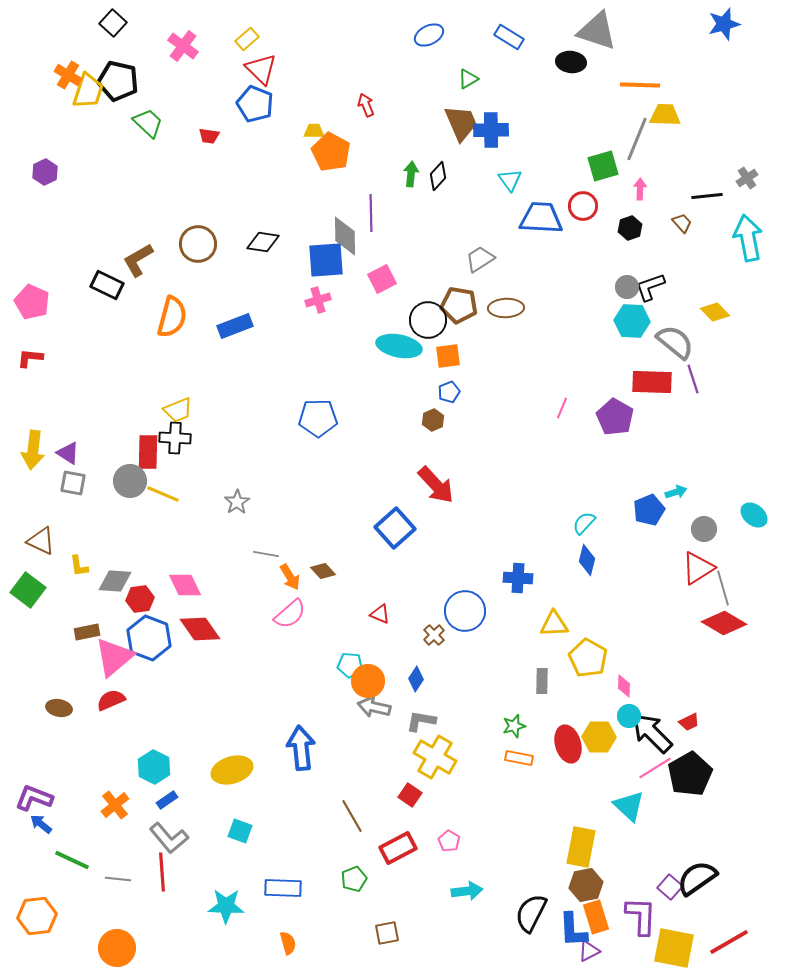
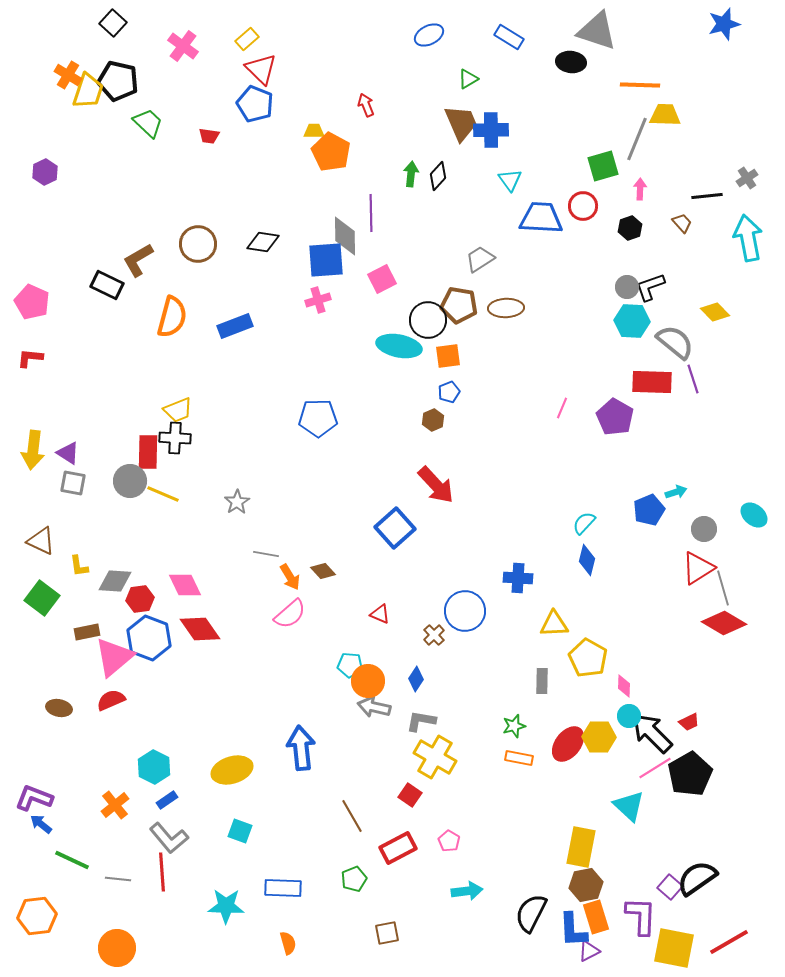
green square at (28, 590): moved 14 px right, 8 px down
red ellipse at (568, 744): rotated 54 degrees clockwise
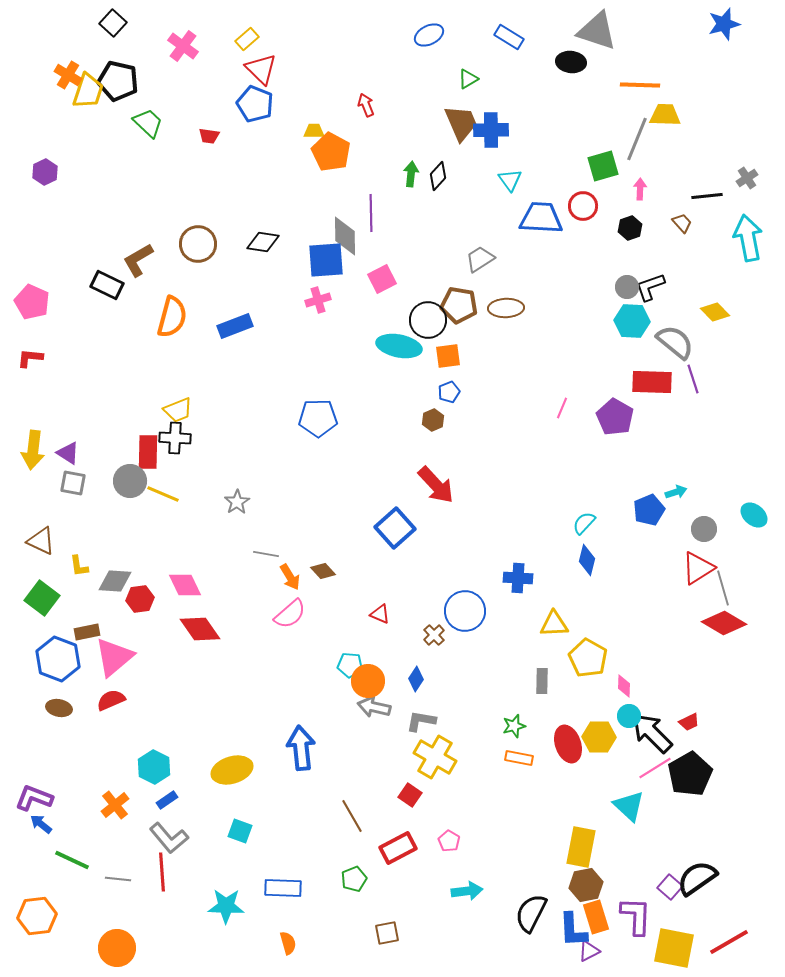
blue hexagon at (149, 638): moved 91 px left, 21 px down
red ellipse at (568, 744): rotated 57 degrees counterclockwise
purple L-shape at (641, 916): moved 5 px left
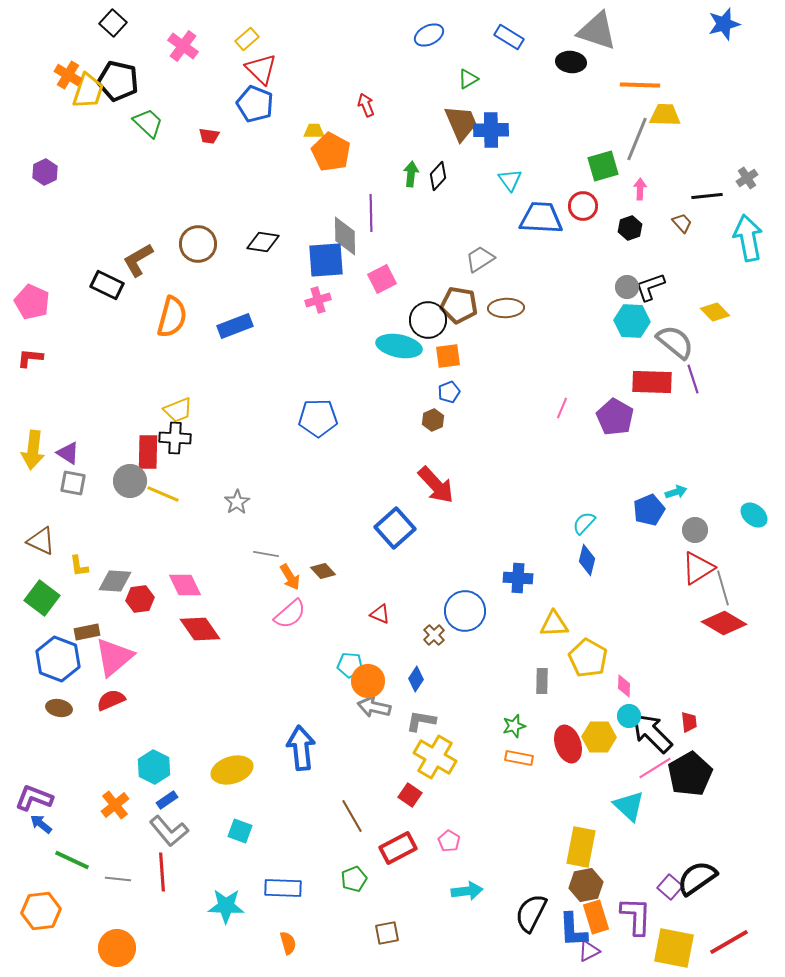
gray circle at (704, 529): moved 9 px left, 1 px down
red trapezoid at (689, 722): rotated 70 degrees counterclockwise
gray L-shape at (169, 838): moved 7 px up
orange hexagon at (37, 916): moved 4 px right, 5 px up
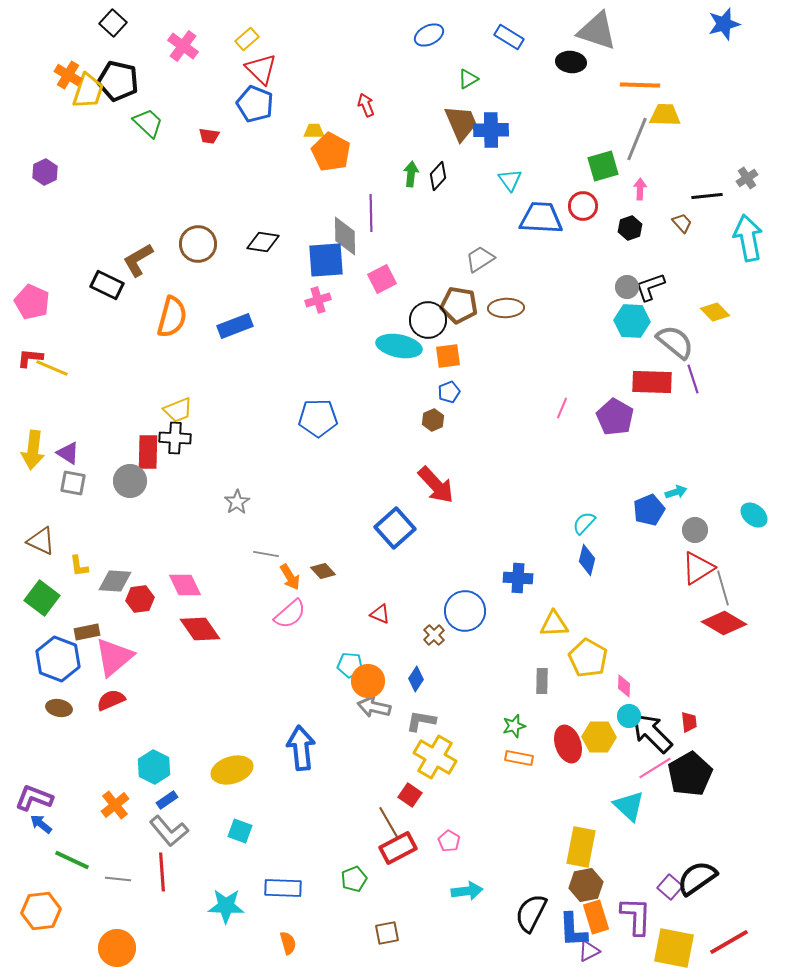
yellow line at (163, 494): moved 111 px left, 126 px up
brown line at (352, 816): moved 37 px right, 7 px down
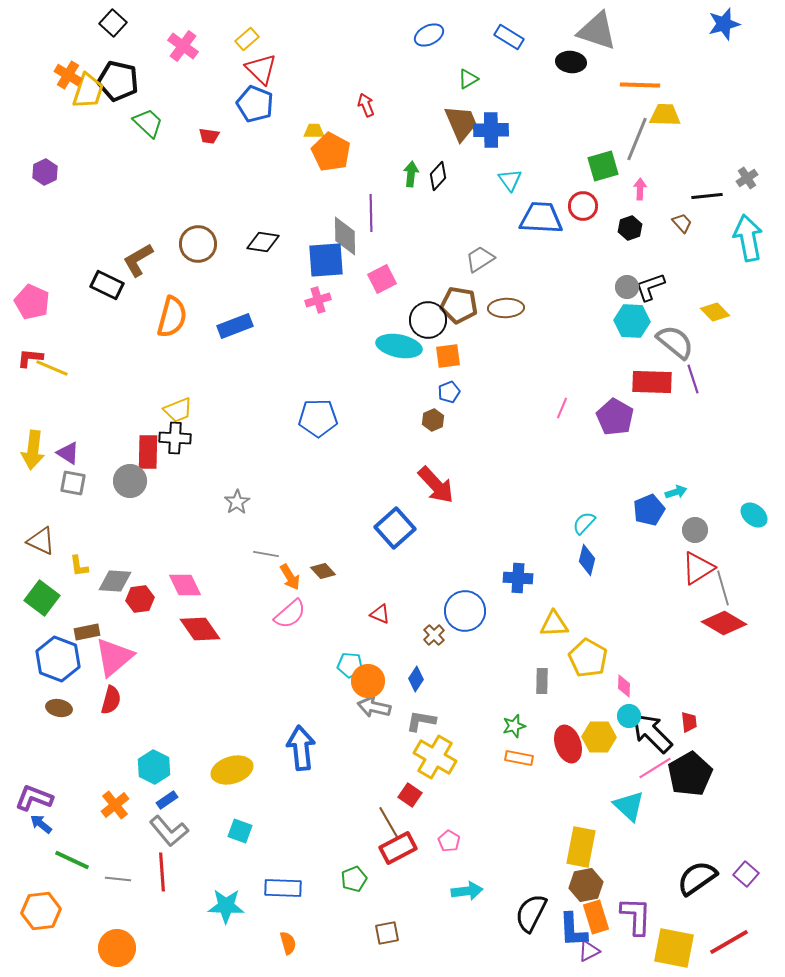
red semicircle at (111, 700): rotated 128 degrees clockwise
purple square at (670, 887): moved 76 px right, 13 px up
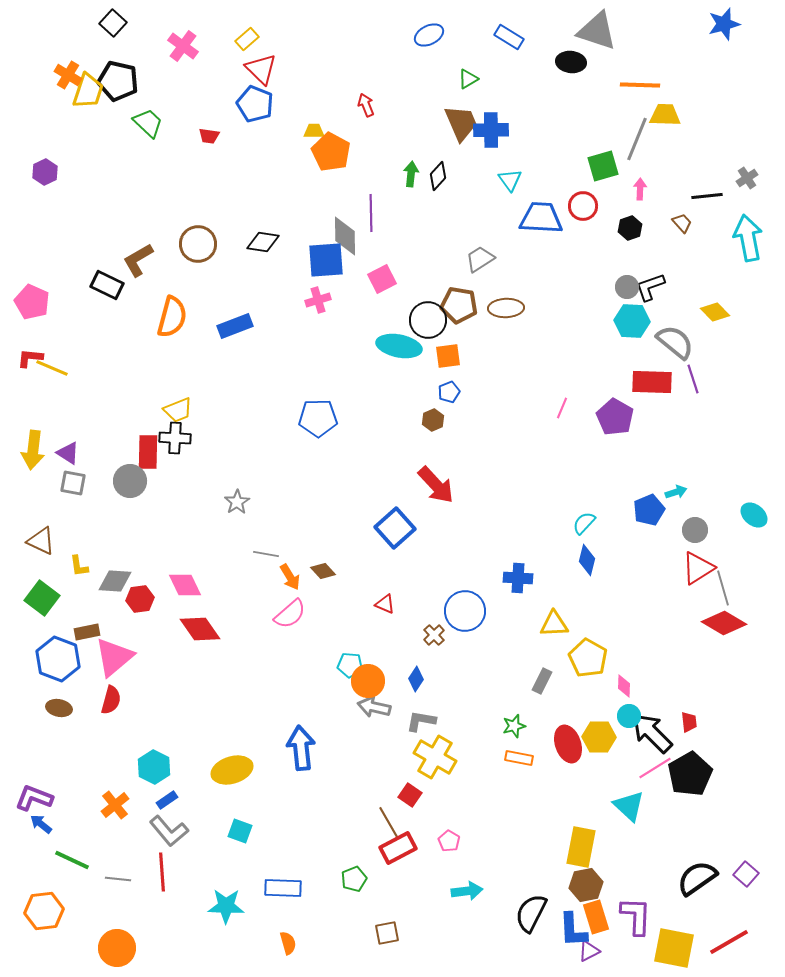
red triangle at (380, 614): moved 5 px right, 10 px up
gray rectangle at (542, 681): rotated 25 degrees clockwise
orange hexagon at (41, 911): moved 3 px right
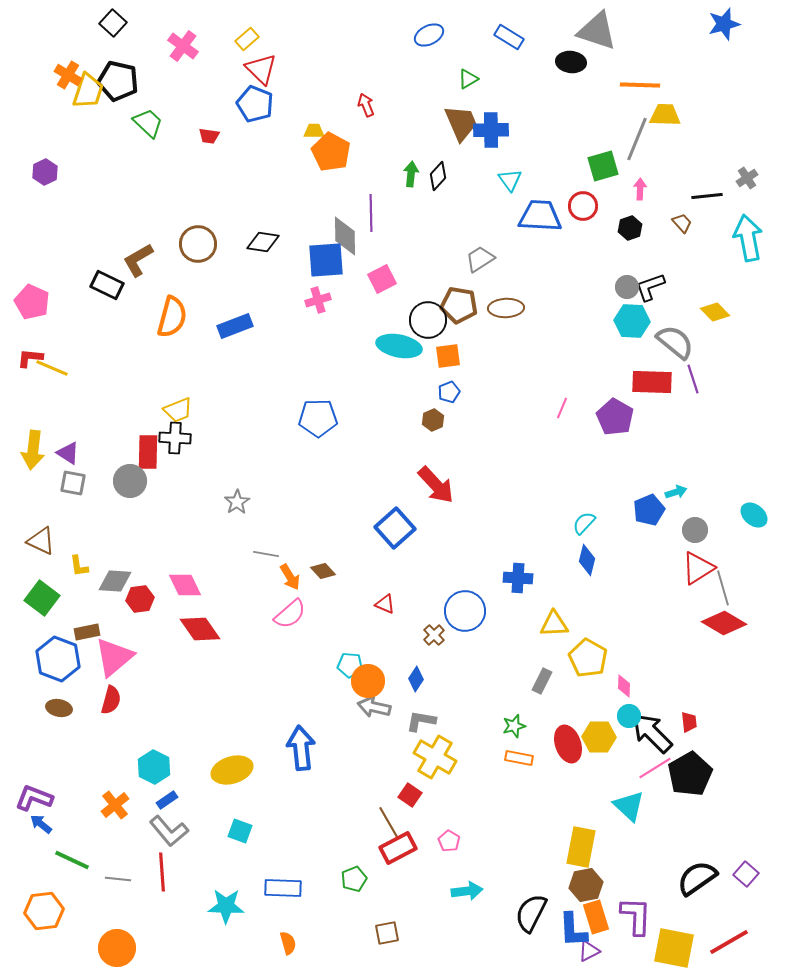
blue trapezoid at (541, 218): moved 1 px left, 2 px up
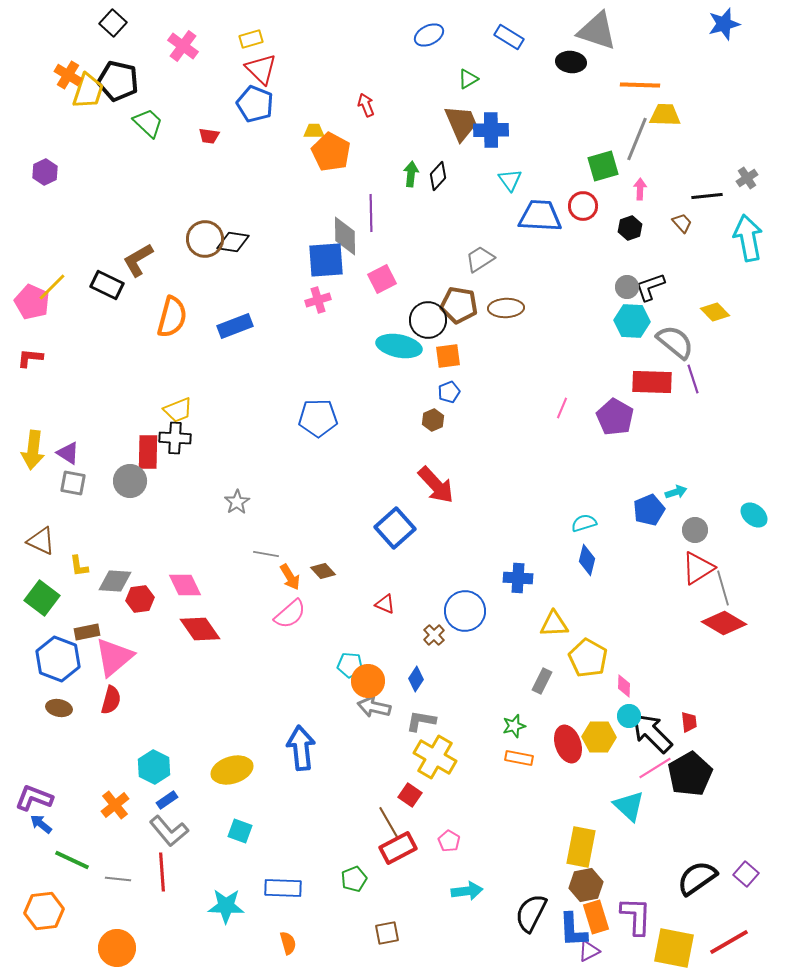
yellow rectangle at (247, 39): moved 4 px right; rotated 25 degrees clockwise
black diamond at (263, 242): moved 30 px left
brown circle at (198, 244): moved 7 px right, 5 px up
yellow line at (52, 368): moved 81 px up; rotated 68 degrees counterclockwise
cyan semicircle at (584, 523): rotated 30 degrees clockwise
